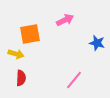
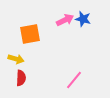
blue star: moved 14 px left, 24 px up
yellow arrow: moved 5 px down
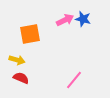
yellow arrow: moved 1 px right, 1 px down
red semicircle: rotated 70 degrees counterclockwise
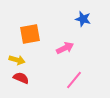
pink arrow: moved 28 px down
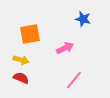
yellow arrow: moved 4 px right
